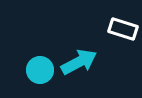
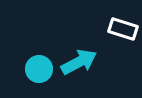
cyan circle: moved 1 px left, 1 px up
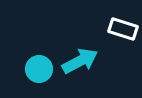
cyan arrow: moved 1 px right, 1 px up
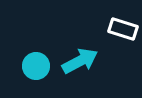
cyan circle: moved 3 px left, 3 px up
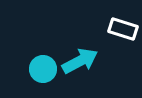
cyan circle: moved 7 px right, 3 px down
